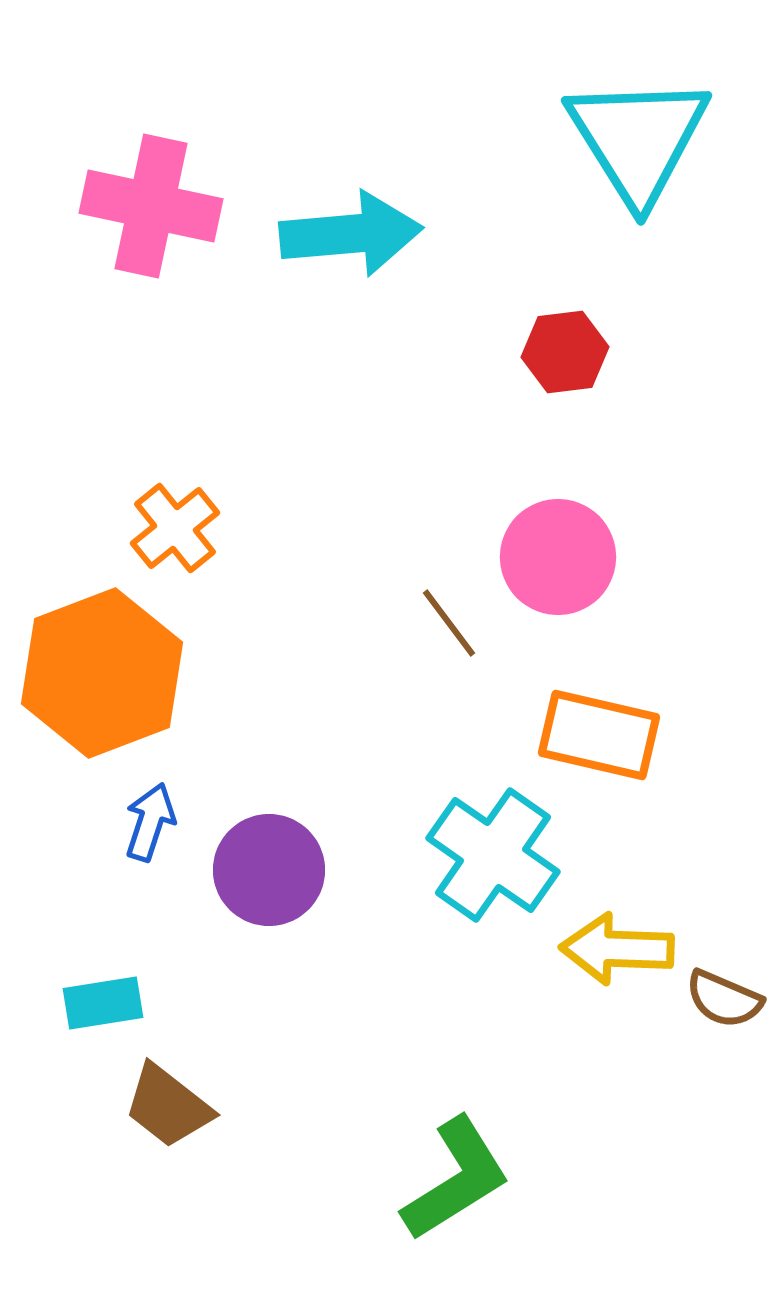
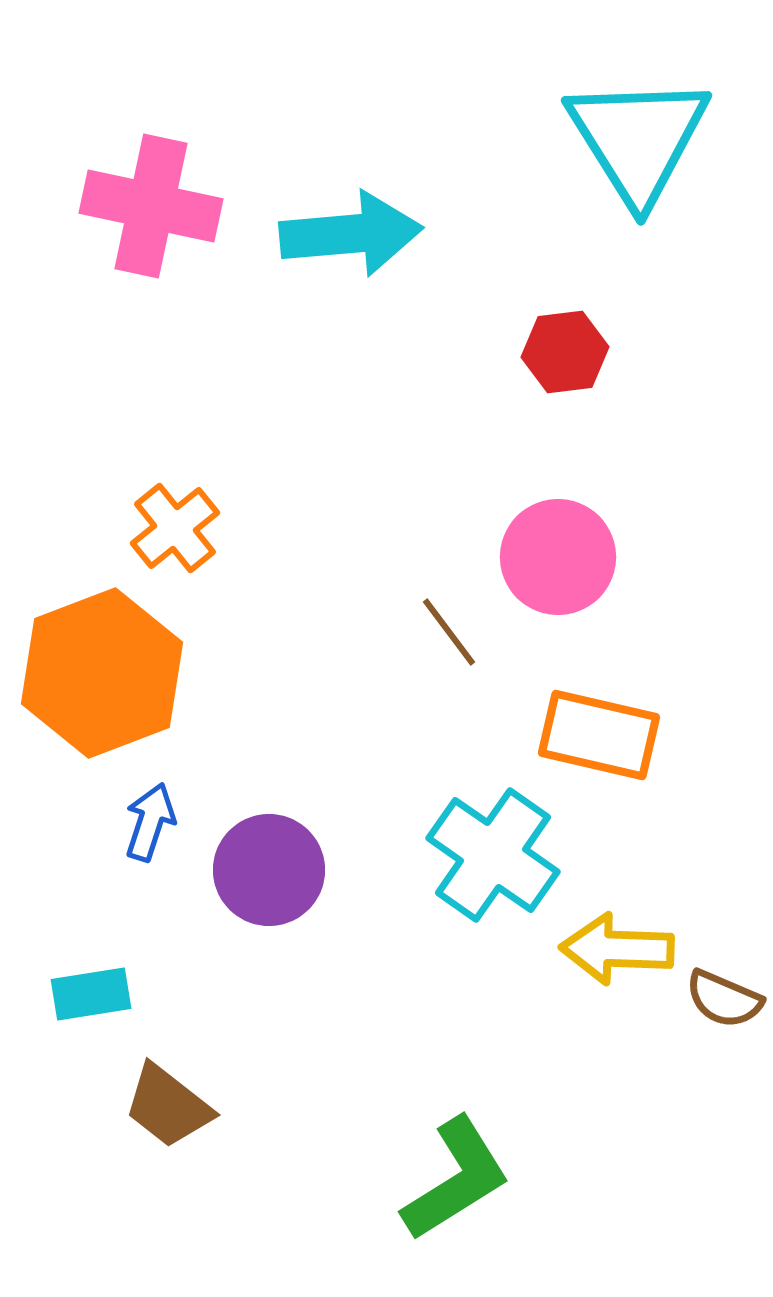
brown line: moved 9 px down
cyan rectangle: moved 12 px left, 9 px up
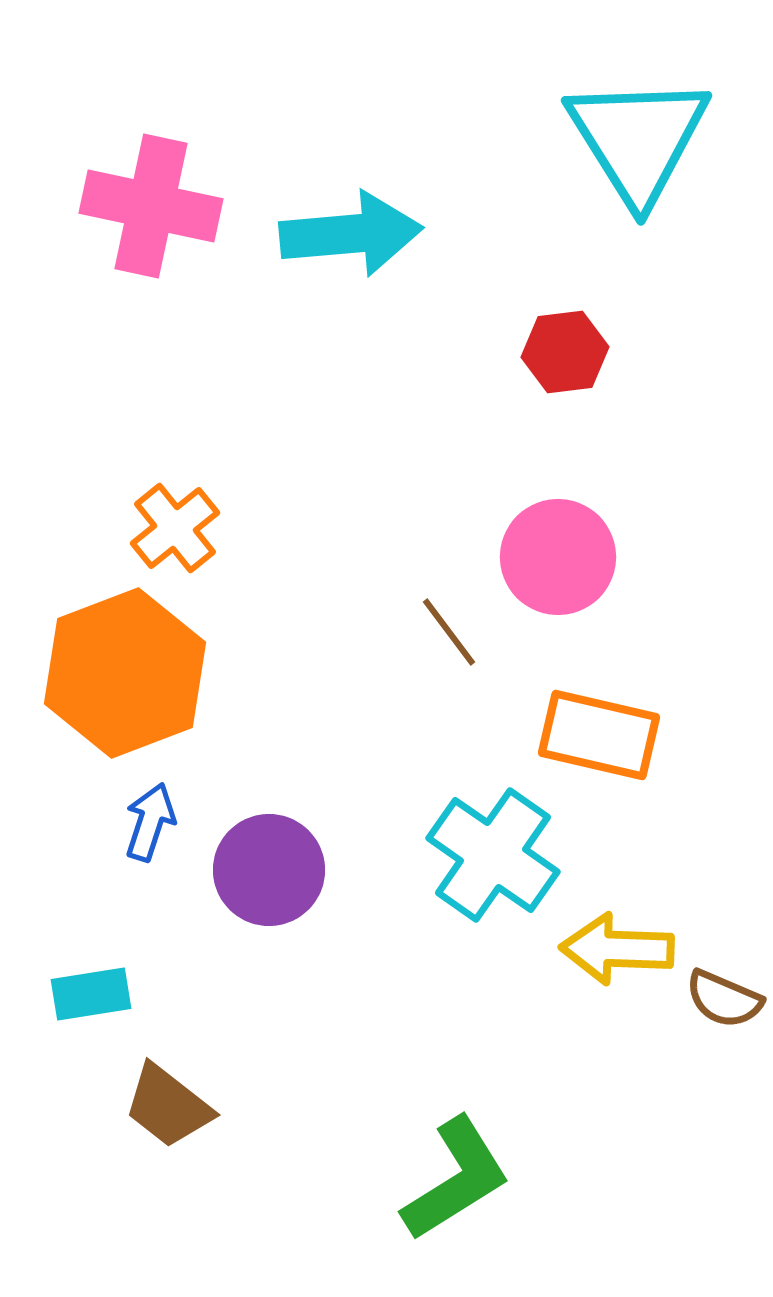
orange hexagon: moved 23 px right
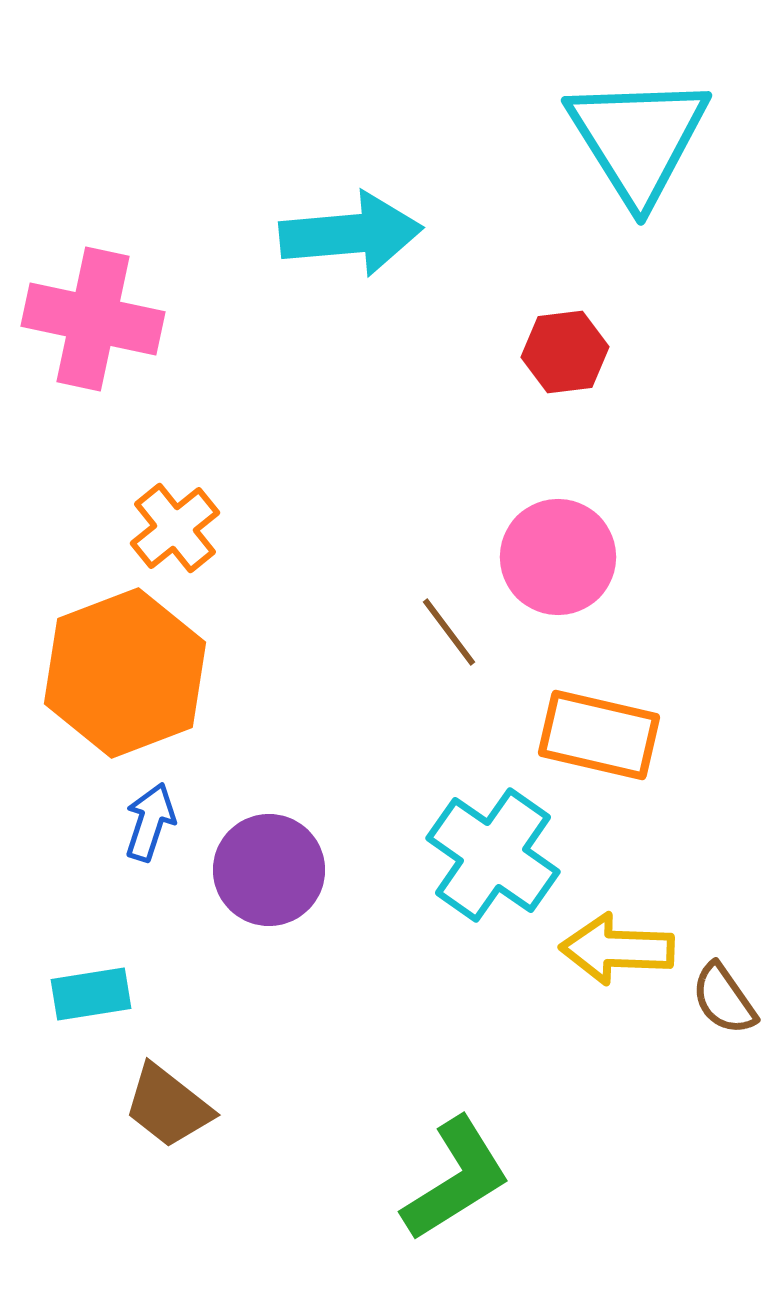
pink cross: moved 58 px left, 113 px down
brown semicircle: rotated 32 degrees clockwise
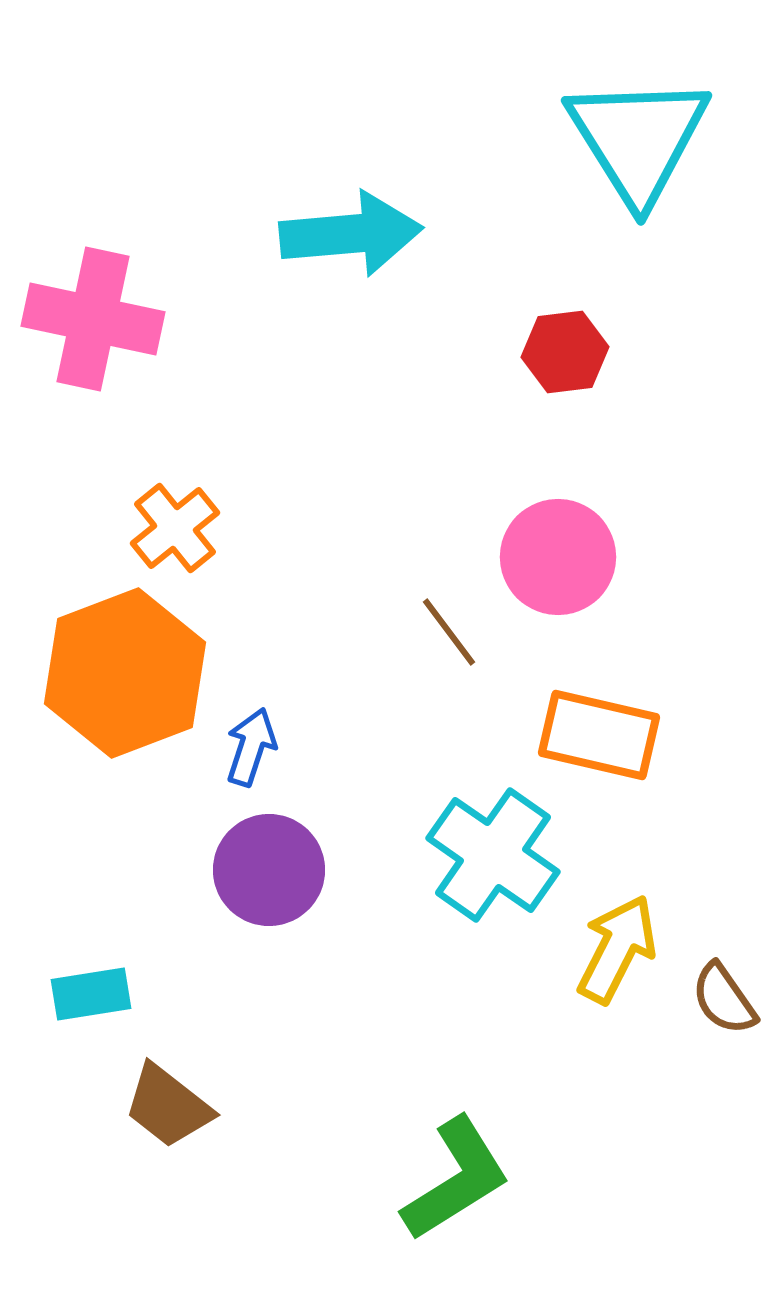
blue arrow: moved 101 px right, 75 px up
yellow arrow: rotated 115 degrees clockwise
